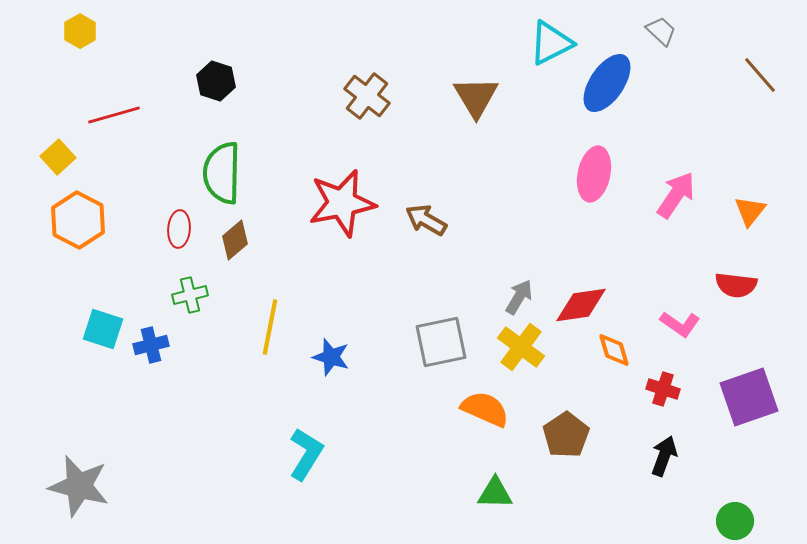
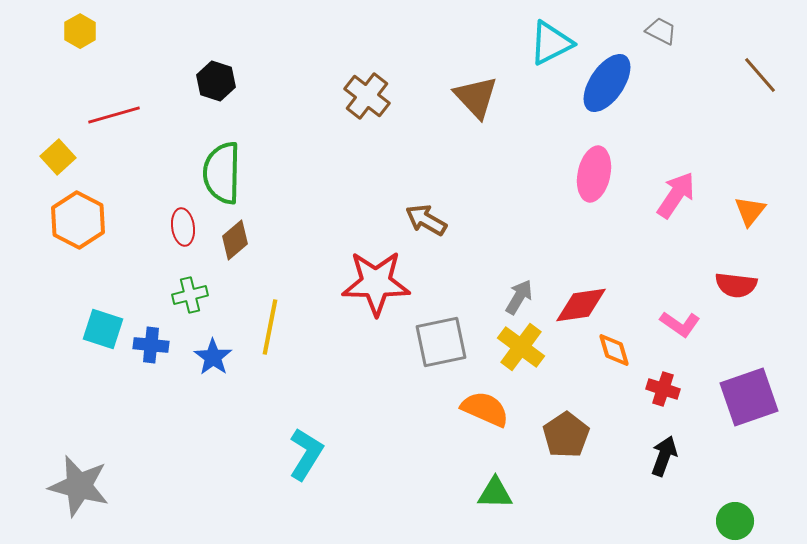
gray trapezoid: rotated 16 degrees counterclockwise
brown triangle: rotated 12 degrees counterclockwise
red star: moved 34 px right, 80 px down; rotated 12 degrees clockwise
red ellipse: moved 4 px right, 2 px up; rotated 12 degrees counterclockwise
blue cross: rotated 20 degrees clockwise
blue star: moved 118 px left; rotated 18 degrees clockwise
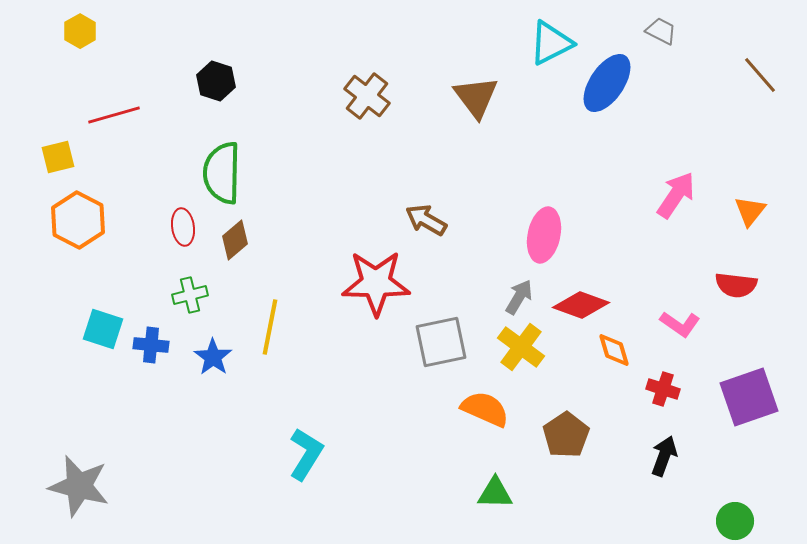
brown triangle: rotated 6 degrees clockwise
yellow square: rotated 28 degrees clockwise
pink ellipse: moved 50 px left, 61 px down
red diamond: rotated 28 degrees clockwise
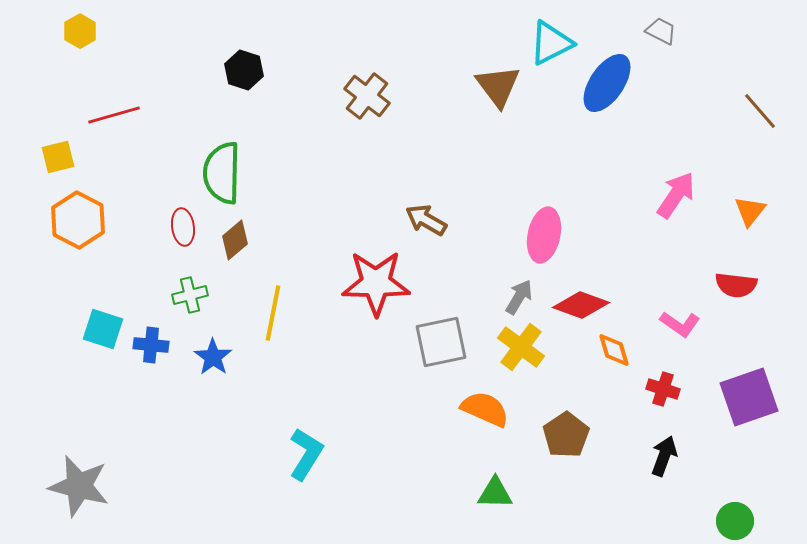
brown line: moved 36 px down
black hexagon: moved 28 px right, 11 px up
brown triangle: moved 22 px right, 11 px up
yellow line: moved 3 px right, 14 px up
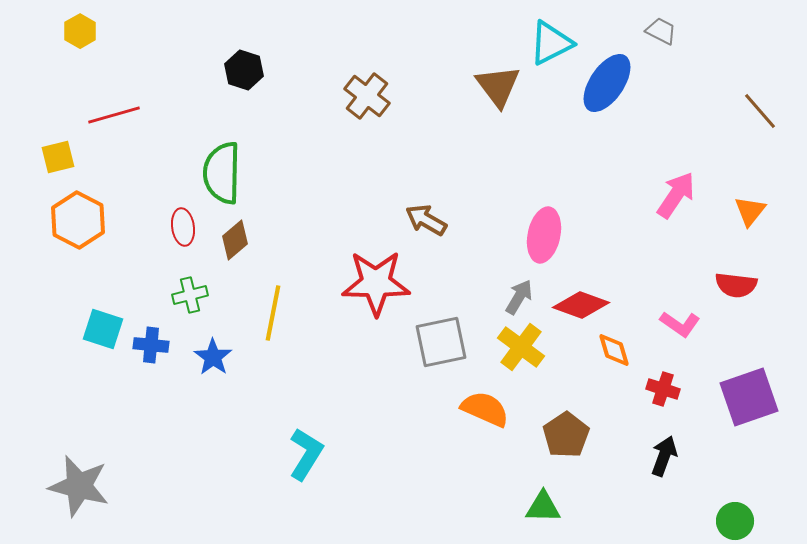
green triangle: moved 48 px right, 14 px down
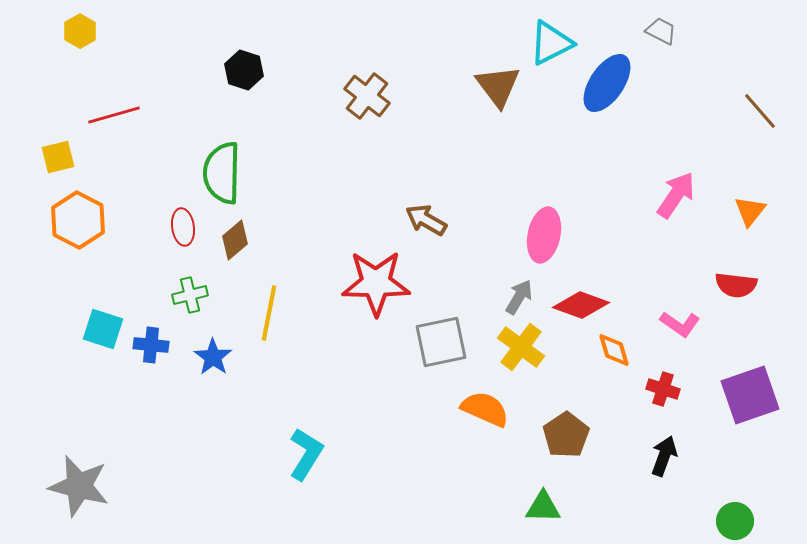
yellow line: moved 4 px left
purple square: moved 1 px right, 2 px up
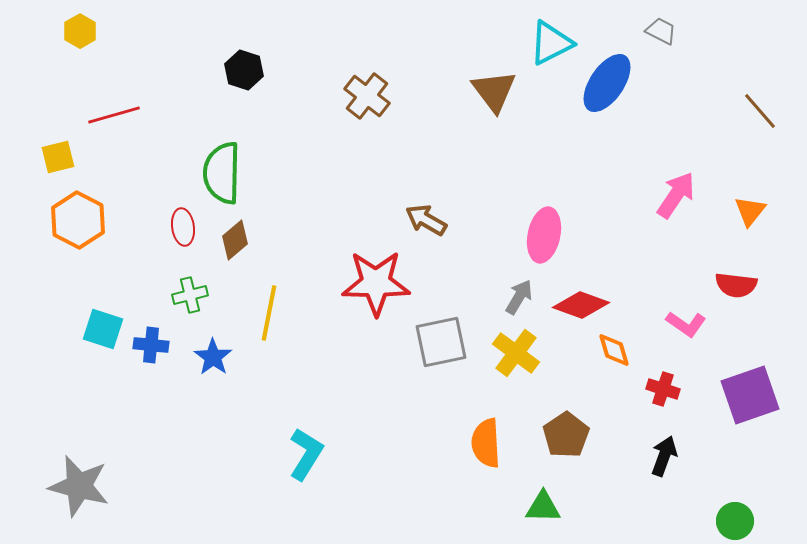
brown triangle: moved 4 px left, 5 px down
pink L-shape: moved 6 px right
yellow cross: moved 5 px left, 6 px down
orange semicircle: moved 1 px right, 34 px down; rotated 117 degrees counterclockwise
